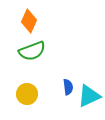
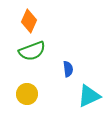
blue semicircle: moved 18 px up
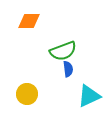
orange diamond: rotated 65 degrees clockwise
green semicircle: moved 31 px right
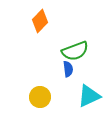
orange diamond: moved 11 px right; rotated 45 degrees counterclockwise
green semicircle: moved 12 px right
yellow circle: moved 13 px right, 3 px down
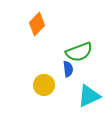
orange diamond: moved 3 px left, 3 px down
green semicircle: moved 4 px right, 1 px down
yellow circle: moved 4 px right, 12 px up
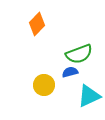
green semicircle: moved 2 px down
blue semicircle: moved 2 px right, 3 px down; rotated 98 degrees counterclockwise
